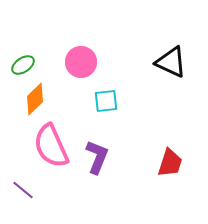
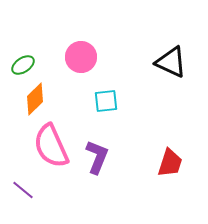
pink circle: moved 5 px up
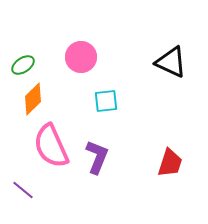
orange diamond: moved 2 px left
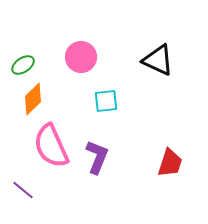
black triangle: moved 13 px left, 2 px up
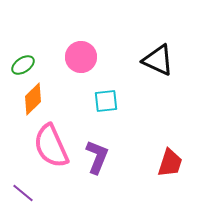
purple line: moved 3 px down
